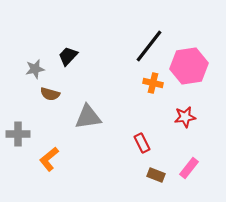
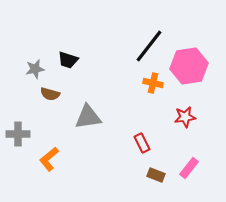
black trapezoid: moved 4 px down; rotated 115 degrees counterclockwise
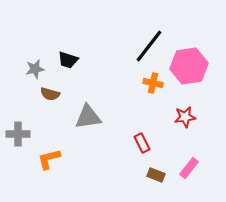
orange L-shape: rotated 25 degrees clockwise
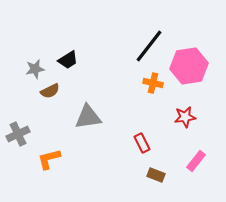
black trapezoid: rotated 50 degrees counterclockwise
brown semicircle: moved 3 px up; rotated 42 degrees counterclockwise
gray cross: rotated 25 degrees counterclockwise
pink rectangle: moved 7 px right, 7 px up
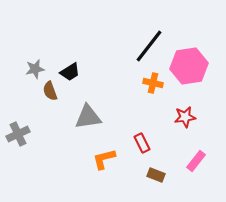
black trapezoid: moved 2 px right, 12 px down
brown semicircle: rotated 96 degrees clockwise
orange L-shape: moved 55 px right
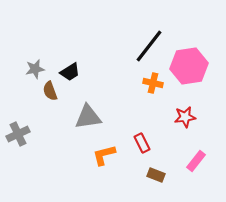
orange L-shape: moved 4 px up
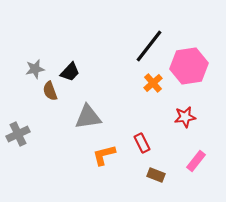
black trapezoid: rotated 15 degrees counterclockwise
orange cross: rotated 36 degrees clockwise
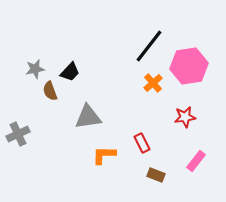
orange L-shape: rotated 15 degrees clockwise
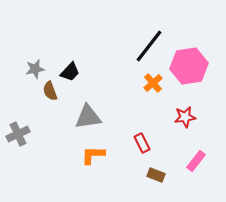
orange L-shape: moved 11 px left
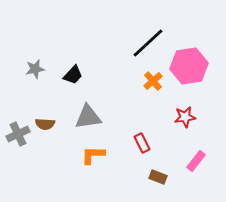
black line: moved 1 px left, 3 px up; rotated 9 degrees clockwise
black trapezoid: moved 3 px right, 3 px down
orange cross: moved 2 px up
brown semicircle: moved 5 px left, 33 px down; rotated 66 degrees counterclockwise
brown rectangle: moved 2 px right, 2 px down
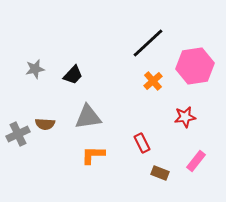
pink hexagon: moved 6 px right
brown rectangle: moved 2 px right, 4 px up
